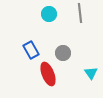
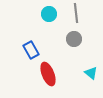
gray line: moved 4 px left
gray circle: moved 11 px right, 14 px up
cyan triangle: rotated 16 degrees counterclockwise
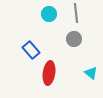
blue rectangle: rotated 12 degrees counterclockwise
red ellipse: moved 1 px right, 1 px up; rotated 30 degrees clockwise
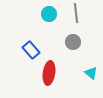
gray circle: moved 1 px left, 3 px down
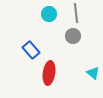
gray circle: moved 6 px up
cyan triangle: moved 2 px right
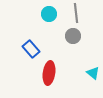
blue rectangle: moved 1 px up
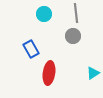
cyan circle: moved 5 px left
blue rectangle: rotated 12 degrees clockwise
cyan triangle: rotated 48 degrees clockwise
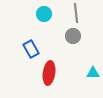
cyan triangle: rotated 32 degrees clockwise
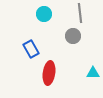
gray line: moved 4 px right
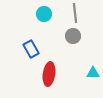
gray line: moved 5 px left
red ellipse: moved 1 px down
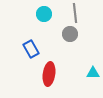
gray circle: moved 3 px left, 2 px up
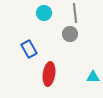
cyan circle: moved 1 px up
blue rectangle: moved 2 px left
cyan triangle: moved 4 px down
